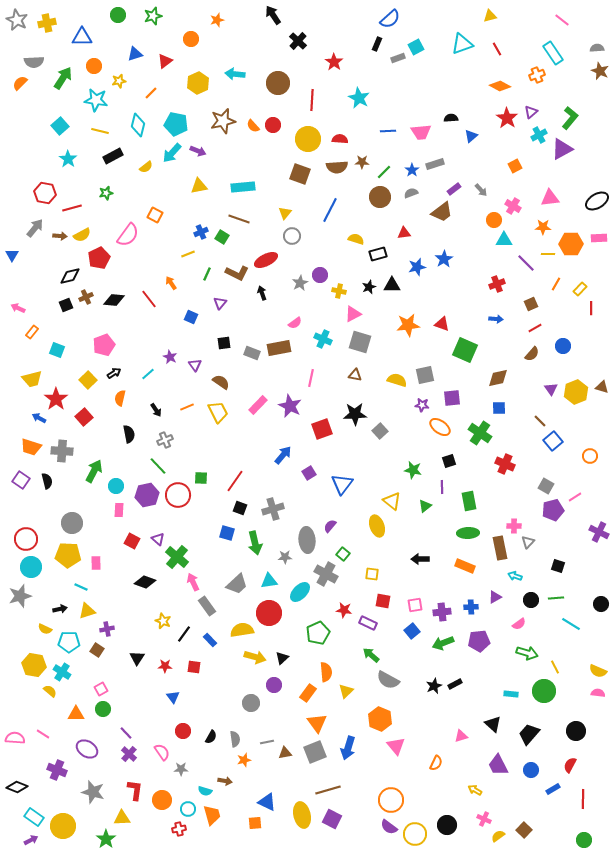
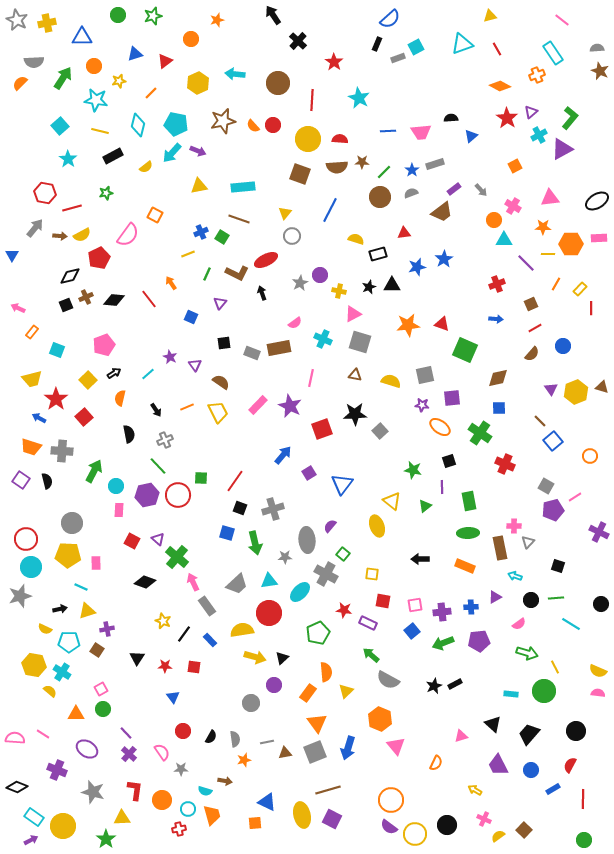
yellow semicircle at (397, 380): moved 6 px left, 1 px down
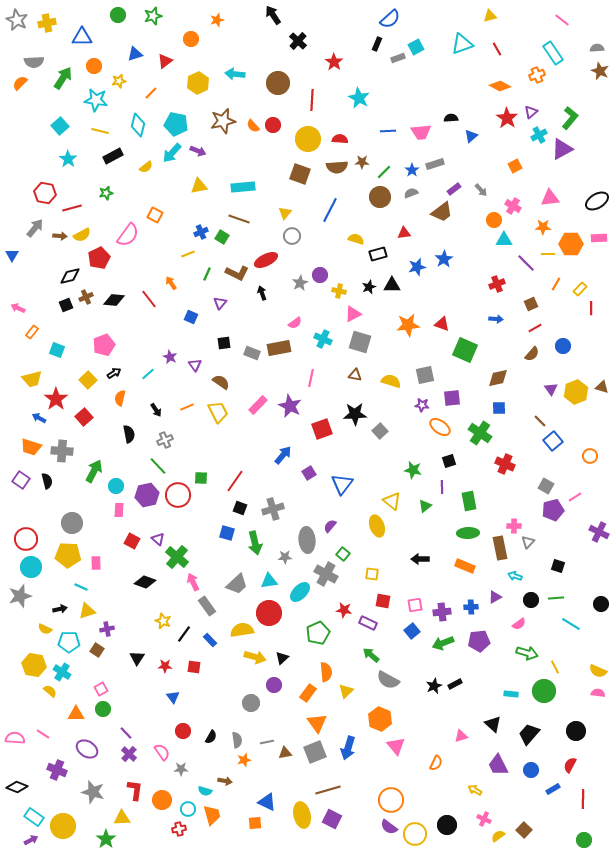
gray semicircle at (235, 739): moved 2 px right, 1 px down
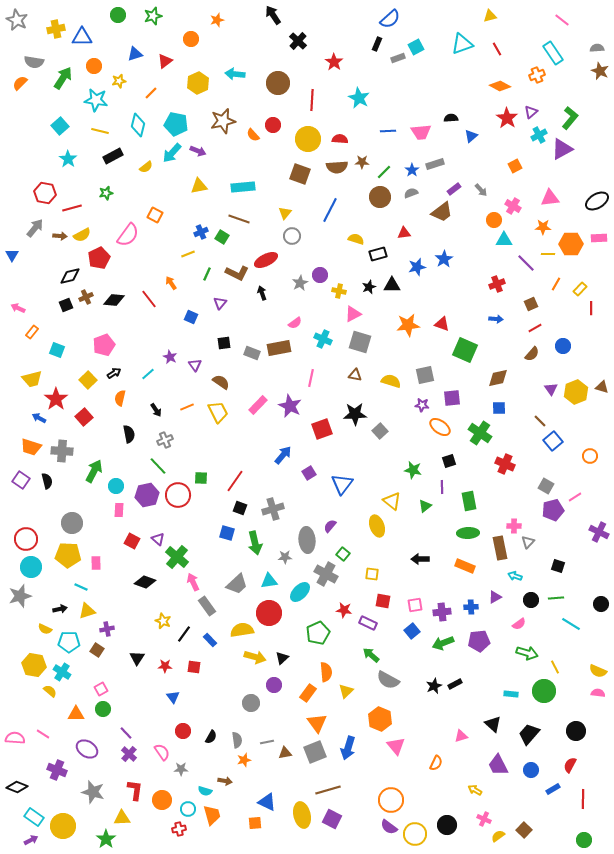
yellow cross at (47, 23): moved 9 px right, 6 px down
gray semicircle at (34, 62): rotated 12 degrees clockwise
orange semicircle at (253, 126): moved 9 px down
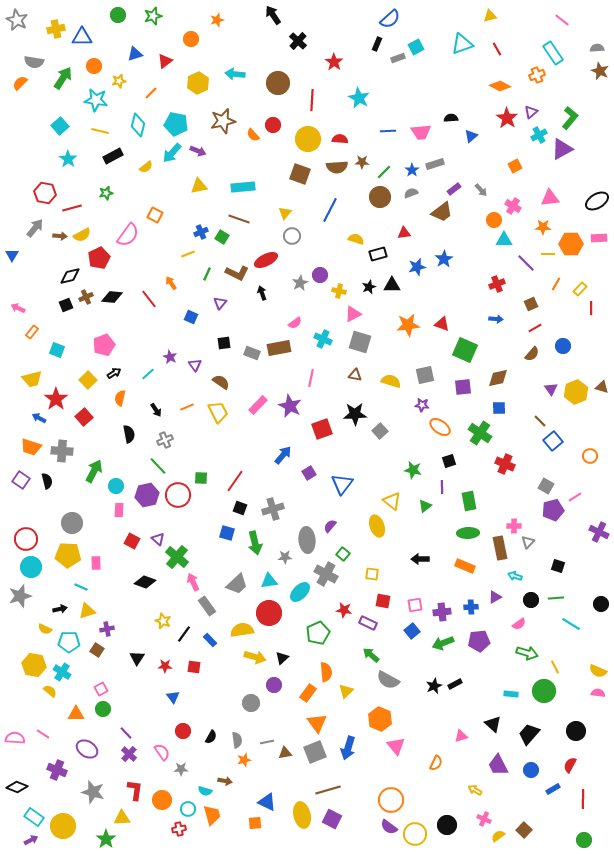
black diamond at (114, 300): moved 2 px left, 3 px up
purple square at (452, 398): moved 11 px right, 11 px up
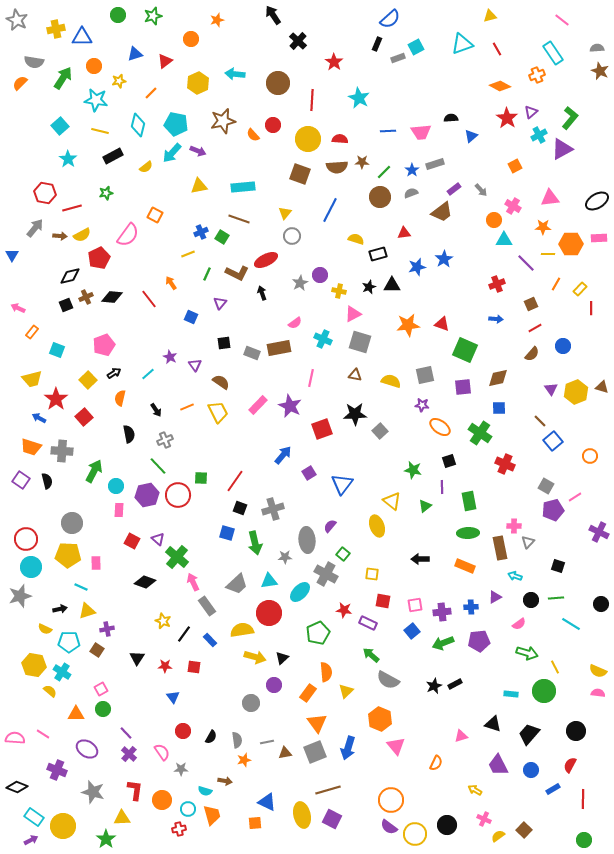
black triangle at (493, 724): rotated 24 degrees counterclockwise
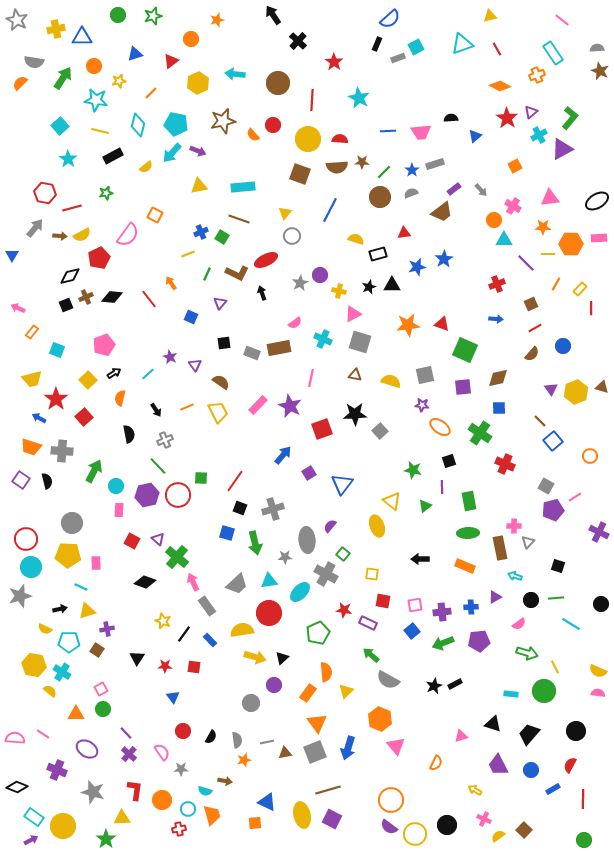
red triangle at (165, 61): moved 6 px right
blue triangle at (471, 136): moved 4 px right
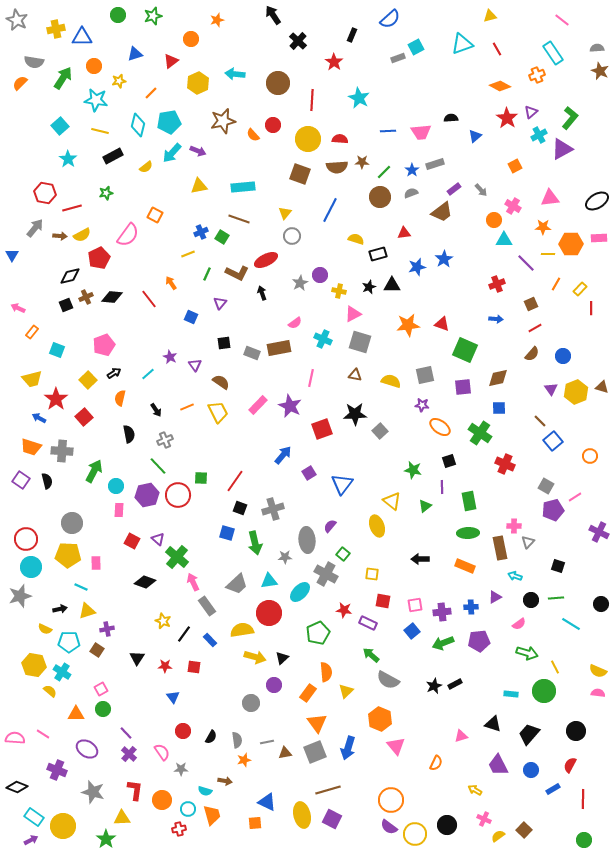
black rectangle at (377, 44): moved 25 px left, 9 px up
cyan pentagon at (176, 124): moved 7 px left, 2 px up; rotated 20 degrees counterclockwise
blue circle at (563, 346): moved 10 px down
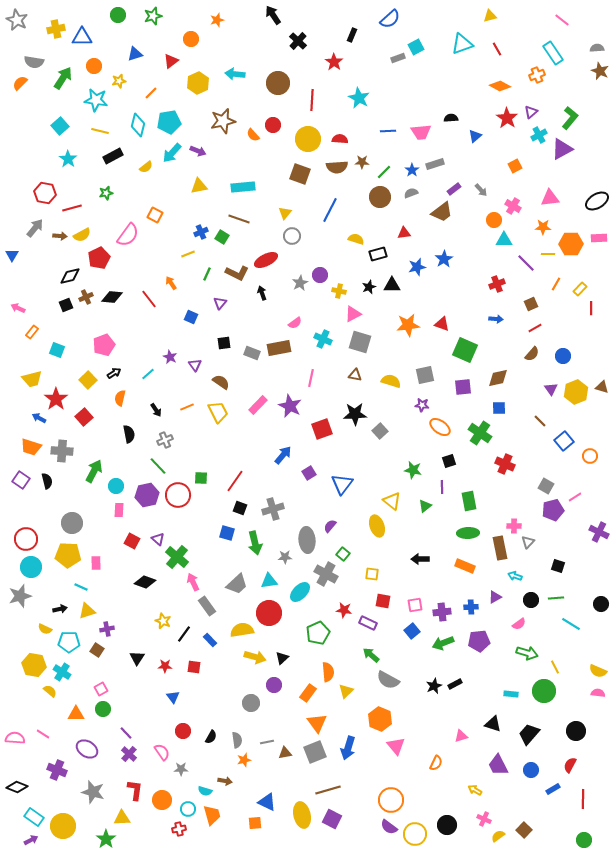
blue square at (553, 441): moved 11 px right
orange semicircle at (326, 672): moved 2 px right
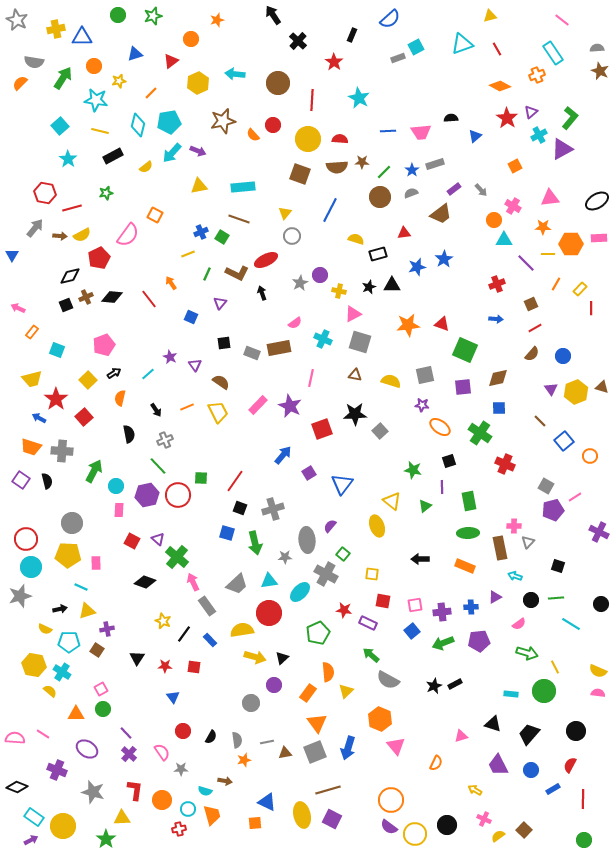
brown trapezoid at (442, 212): moved 1 px left, 2 px down
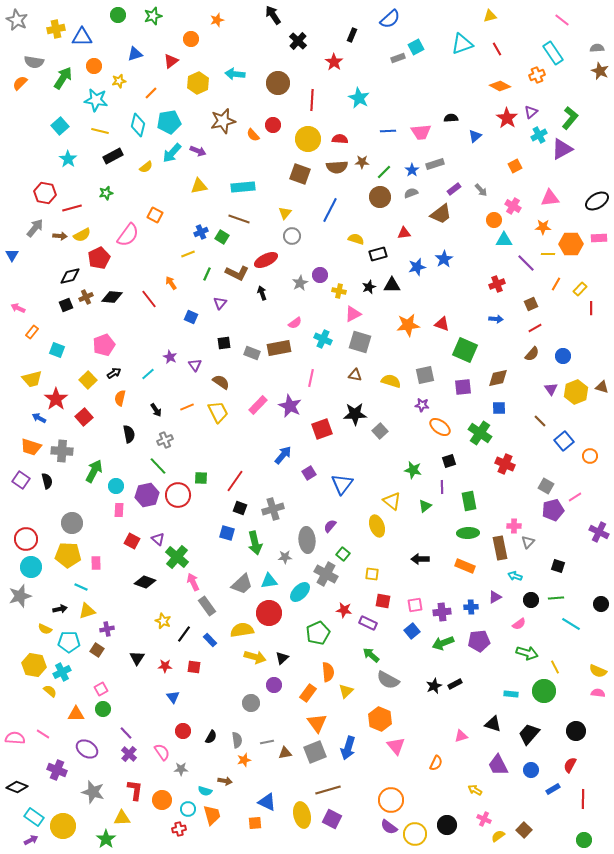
gray trapezoid at (237, 584): moved 5 px right
cyan cross at (62, 672): rotated 30 degrees clockwise
